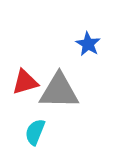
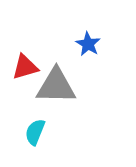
red triangle: moved 15 px up
gray triangle: moved 3 px left, 5 px up
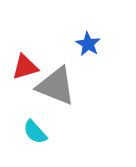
gray triangle: rotated 21 degrees clockwise
cyan semicircle: rotated 64 degrees counterclockwise
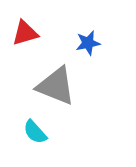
blue star: moved 1 px up; rotated 30 degrees clockwise
red triangle: moved 34 px up
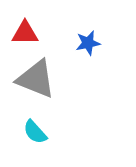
red triangle: rotated 16 degrees clockwise
gray triangle: moved 20 px left, 7 px up
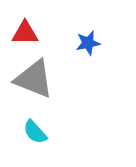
gray triangle: moved 2 px left
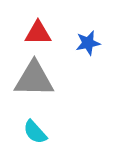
red triangle: moved 13 px right
gray triangle: rotated 21 degrees counterclockwise
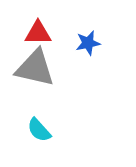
gray triangle: moved 1 px right, 11 px up; rotated 12 degrees clockwise
cyan semicircle: moved 4 px right, 2 px up
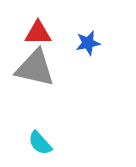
cyan semicircle: moved 1 px right, 13 px down
